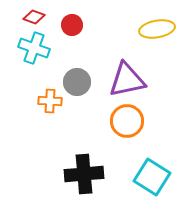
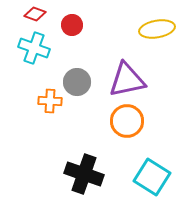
red diamond: moved 1 px right, 3 px up
black cross: rotated 24 degrees clockwise
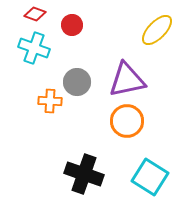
yellow ellipse: moved 1 px down; rotated 36 degrees counterclockwise
cyan square: moved 2 px left
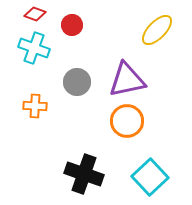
orange cross: moved 15 px left, 5 px down
cyan square: rotated 15 degrees clockwise
